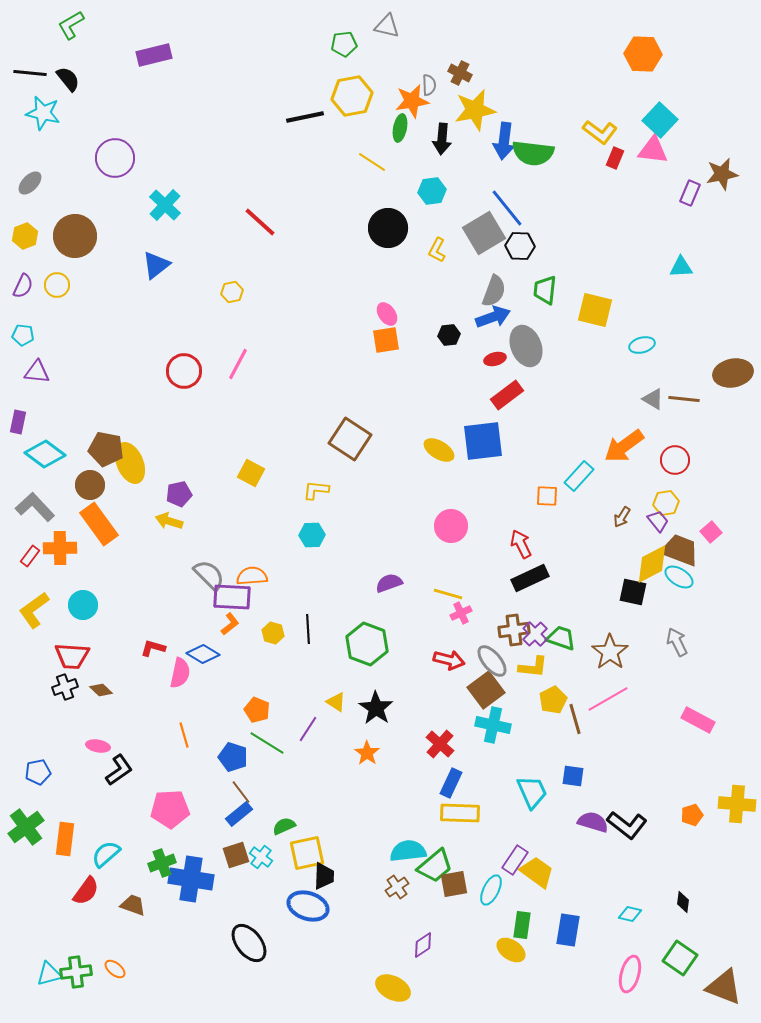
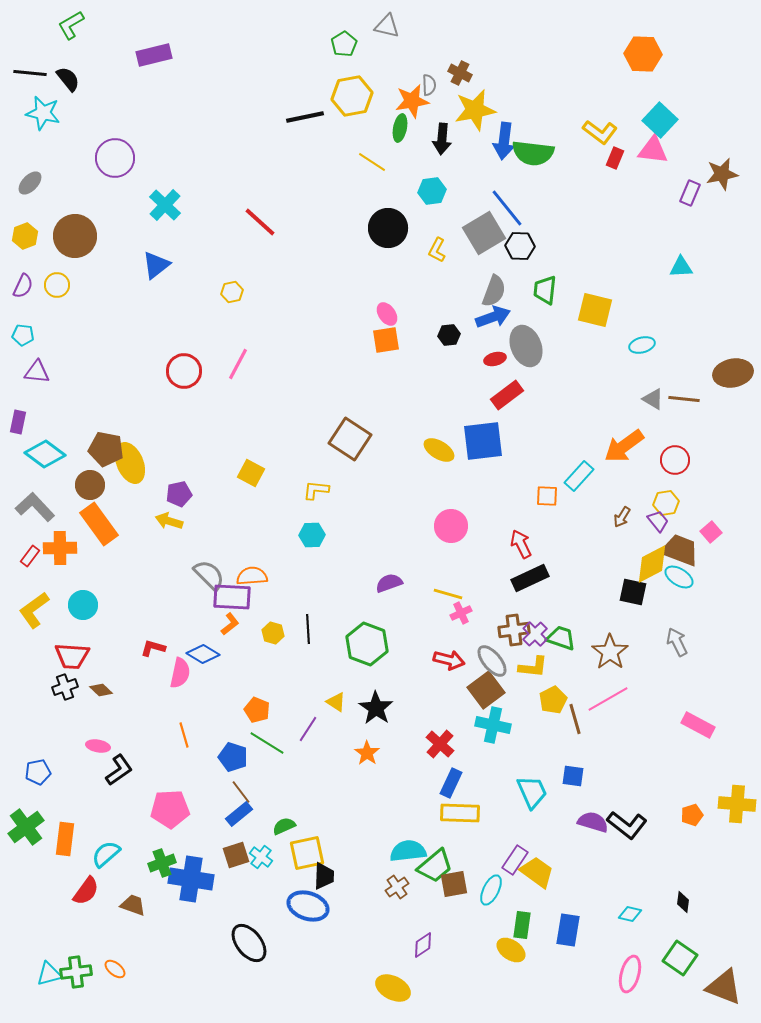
green pentagon at (344, 44): rotated 25 degrees counterclockwise
pink rectangle at (698, 720): moved 5 px down
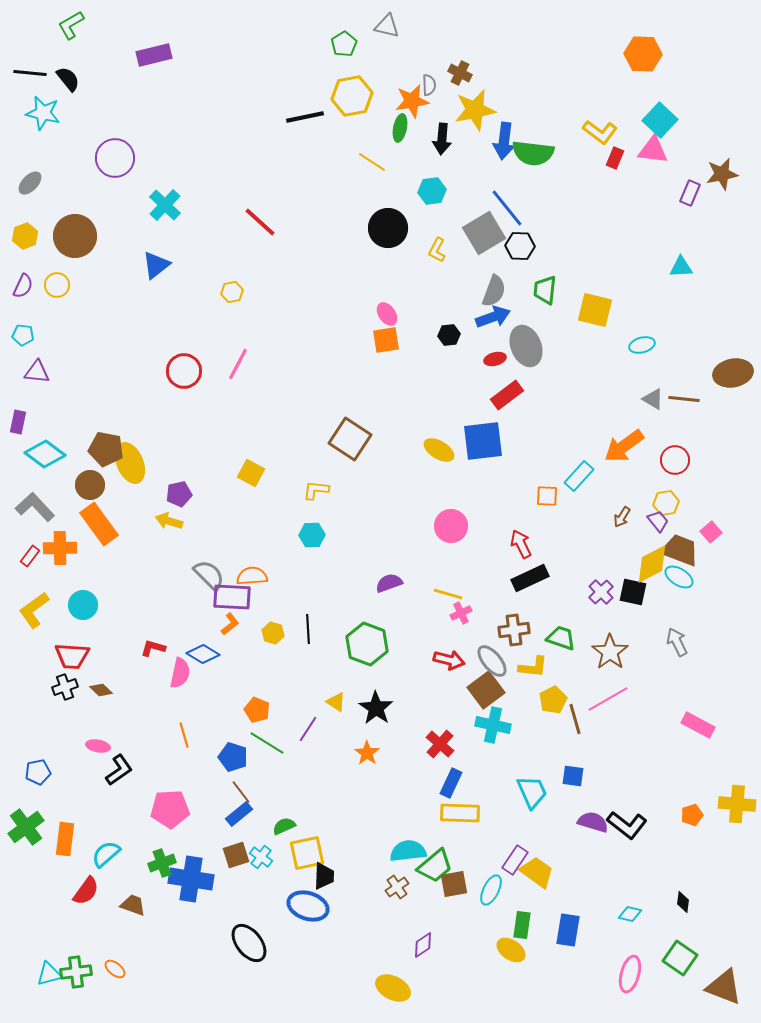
purple cross at (535, 634): moved 66 px right, 42 px up
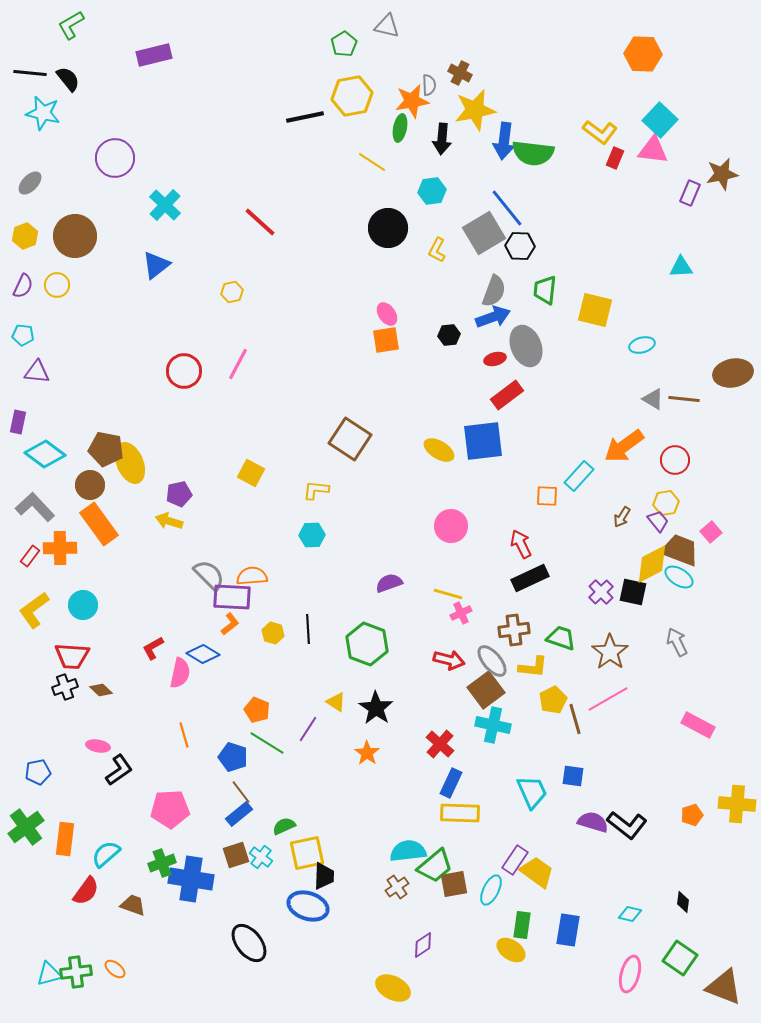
red L-shape at (153, 648): rotated 45 degrees counterclockwise
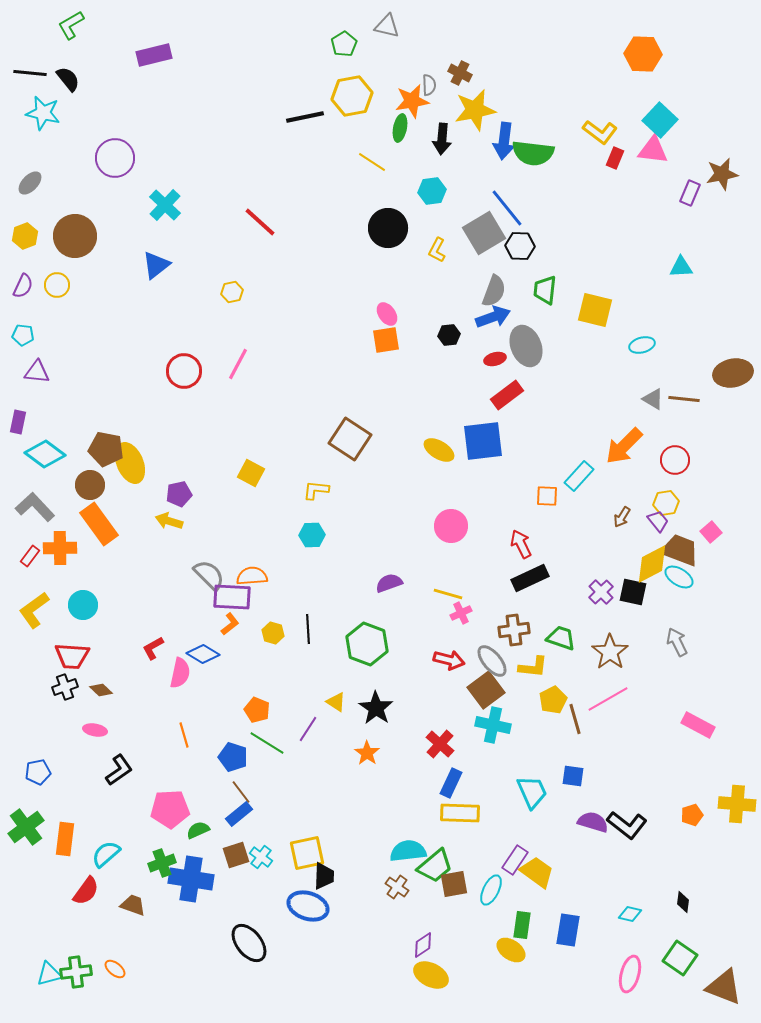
orange arrow at (624, 446): rotated 9 degrees counterclockwise
pink ellipse at (98, 746): moved 3 px left, 16 px up
green semicircle at (284, 826): moved 86 px left, 4 px down
brown cross at (397, 887): rotated 20 degrees counterclockwise
yellow ellipse at (393, 988): moved 38 px right, 13 px up
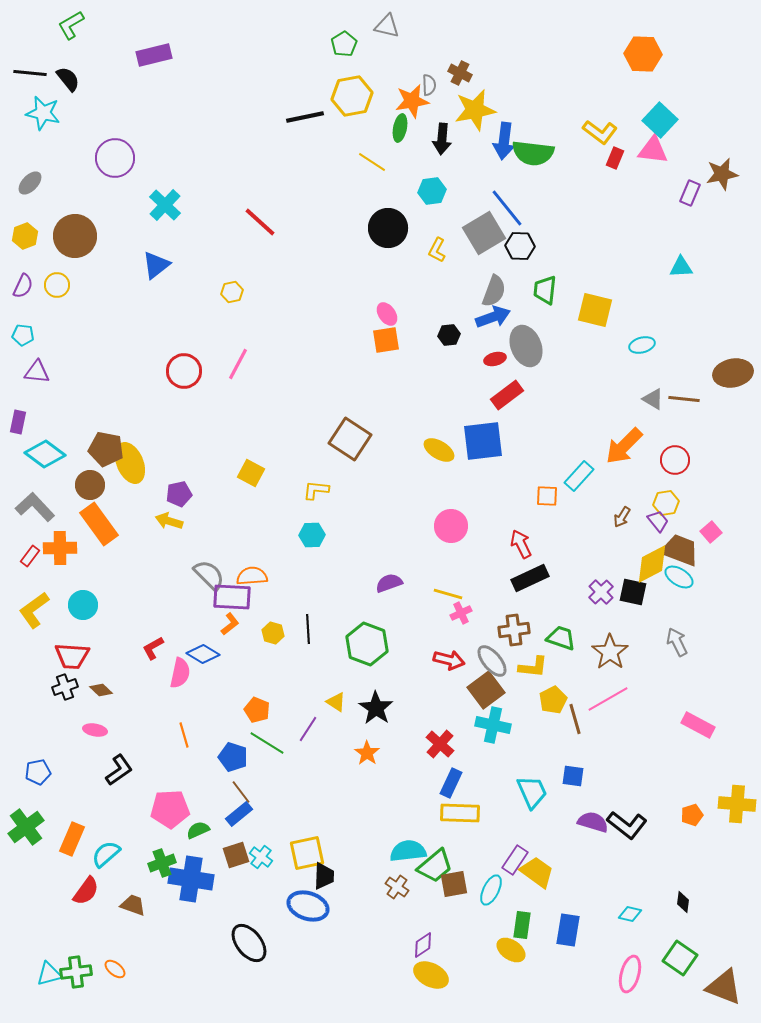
orange rectangle at (65, 839): moved 7 px right; rotated 16 degrees clockwise
